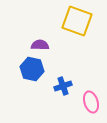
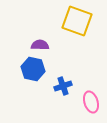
blue hexagon: moved 1 px right
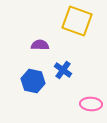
blue hexagon: moved 12 px down
blue cross: moved 16 px up; rotated 36 degrees counterclockwise
pink ellipse: moved 2 px down; rotated 70 degrees counterclockwise
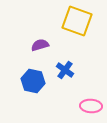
purple semicircle: rotated 18 degrees counterclockwise
blue cross: moved 2 px right
pink ellipse: moved 2 px down
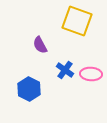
purple semicircle: rotated 102 degrees counterclockwise
blue hexagon: moved 4 px left, 8 px down; rotated 15 degrees clockwise
pink ellipse: moved 32 px up
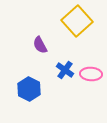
yellow square: rotated 28 degrees clockwise
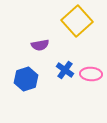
purple semicircle: rotated 72 degrees counterclockwise
blue hexagon: moved 3 px left, 10 px up; rotated 15 degrees clockwise
